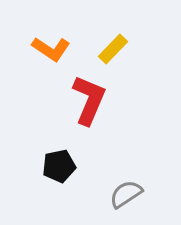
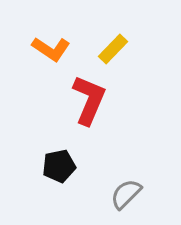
gray semicircle: rotated 12 degrees counterclockwise
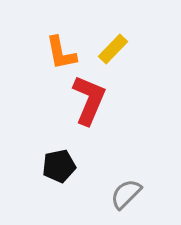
orange L-shape: moved 10 px right, 4 px down; rotated 45 degrees clockwise
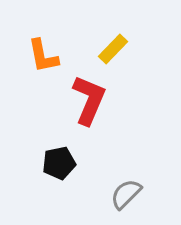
orange L-shape: moved 18 px left, 3 px down
black pentagon: moved 3 px up
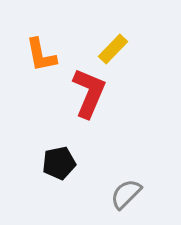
orange L-shape: moved 2 px left, 1 px up
red L-shape: moved 7 px up
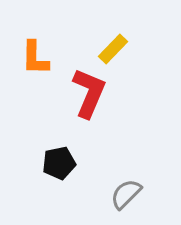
orange L-shape: moved 6 px left, 3 px down; rotated 12 degrees clockwise
